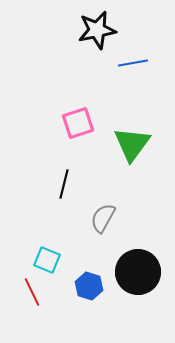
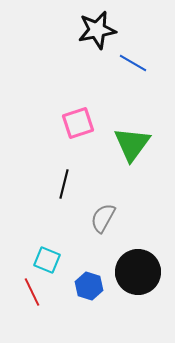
blue line: rotated 40 degrees clockwise
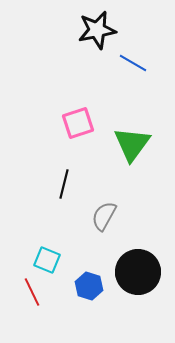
gray semicircle: moved 1 px right, 2 px up
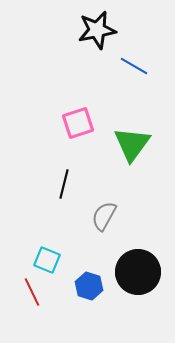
blue line: moved 1 px right, 3 px down
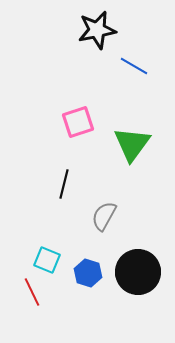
pink square: moved 1 px up
blue hexagon: moved 1 px left, 13 px up
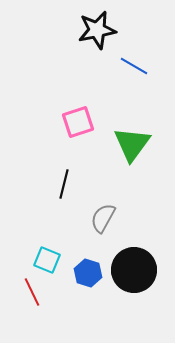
gray semicircle: moved 1 px left, 2 px down
black circle: moved 4 px left, 2 px up
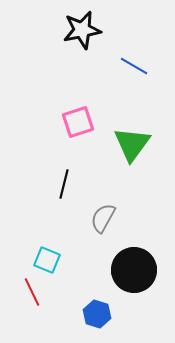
black star: moved 15 px left
blue hexagon: moved 9 px right, 41 px down
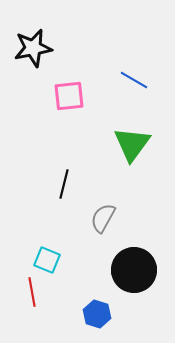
black star: moved 49 px left, 18 px down
blue line: moved 14 px down
pink square: moved 9 px left, 26 px up; rotated 12 degrees clockwise
red line: rotated 16 degrees clockwise
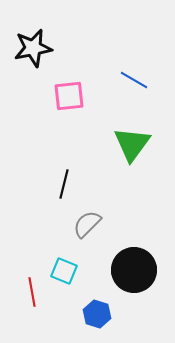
gray semicircle: moved 16 px left, 6 px down; rotated 16 degrees clockwise
cyan square: moved 17 px right, 11 px down
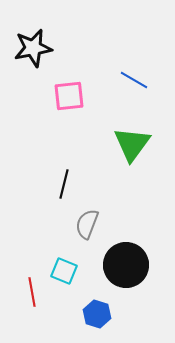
gray semicircle: rotated 24 degrees counterclockwise
black circle: moved 8 px left, 5 px up
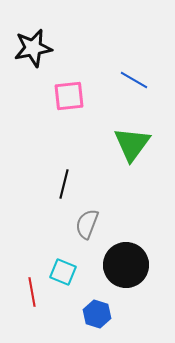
cyan square: moved 1 px left, 1 px down
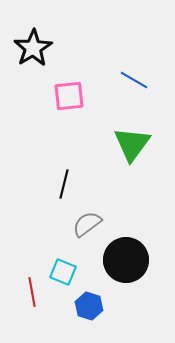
black star: rotated 21 degrees counterclockwise
gray semicircle: rotated 32 degrees clockwise
black circle: moved 5 px up
blue hexagon: moved 8 px left, 8 px up
